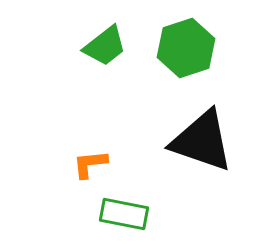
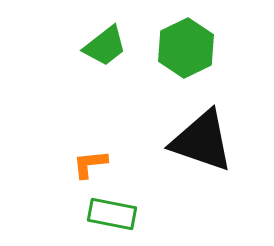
green hexagon: rotated 8 degrees counterclockwise
green rectangle: moved 12 px left
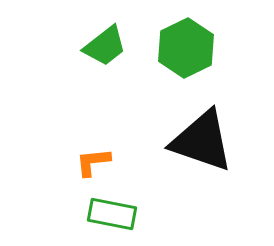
orange L-shape: moved 3 px right, 2 px up
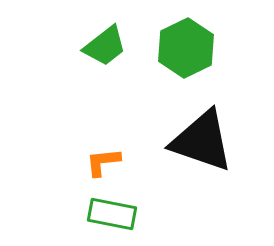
orange L-shape: moved 10 px right
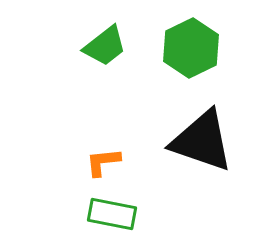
green hexagon: moved 5 px right
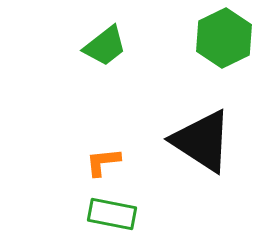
green hexagon: moved 33 px right, 10 px up
black triangle: rotated 14 degrees clockwise
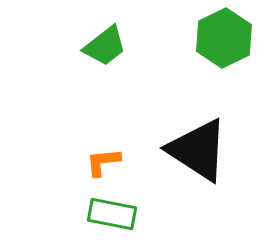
black triangle: moved 4 px left, 9 px down
